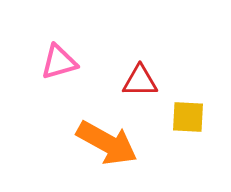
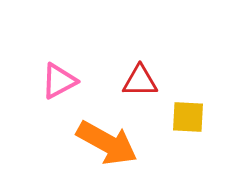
pink triangle: moved 19 px down; rotated 12 degrees counterclockwise
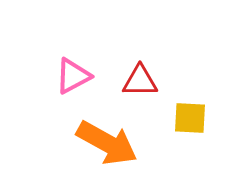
pink triangle: moved 14 px right, 5 px up
yellow square: moved 2 px right, 1 px down
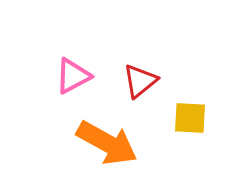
red triangle: rotated 39 degrees counterclockwise
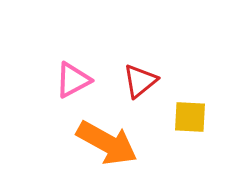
pink triangle: moved 4 px down
yellow square: moved 1 px up
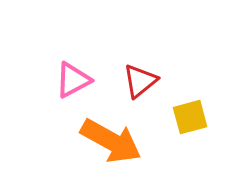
yellow square: rotated 18 degrees counterclockwise
orange arrow: moved 4 px right, 2 px up
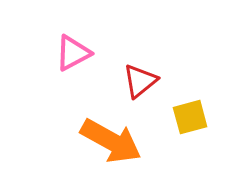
pink triangle: moved 27 px up
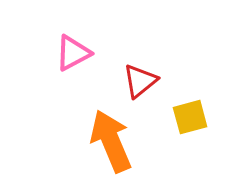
orange arrow: rotated 142 degrees counterclockwise
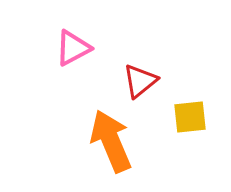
pink triangle: moved 5 px up
yellow square: rotated 9 degrees clockwise
